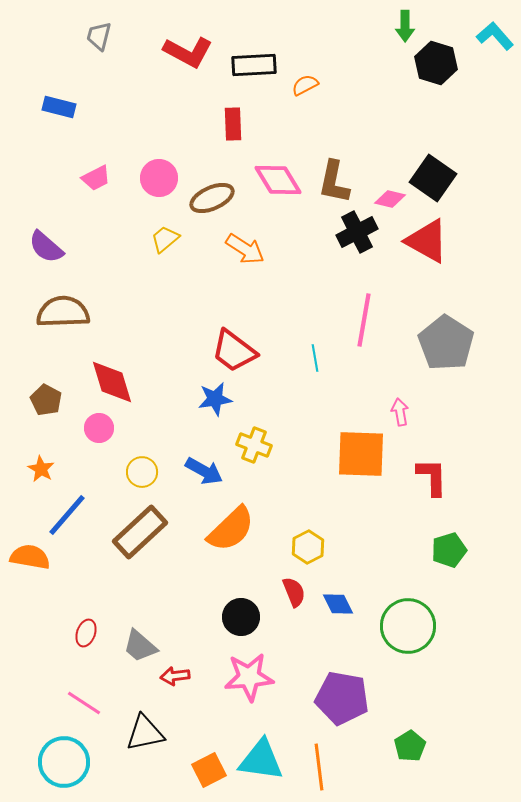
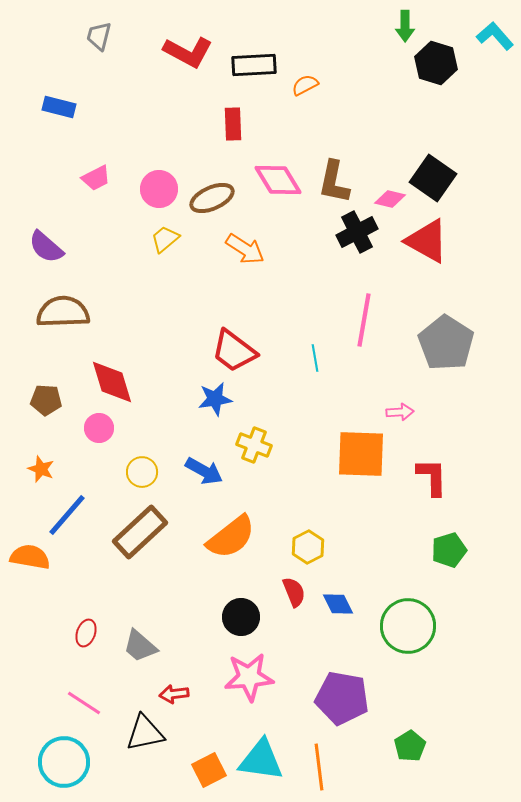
pink circle at (159, 178): moved 11 px down
brown pentagon at (46, 400): rotated 24 degrees counterclockwise
pink arrow at (400, 412): rotated 96 degrees clockwise
orange star at (41, 469): rotated 8 degrees counterclockwise
orange semicircle at (231, 529): moved 8 px down; rotated 6 degrees clockwise
red arrow at (175, 676): moved 1 px left, 18 px down
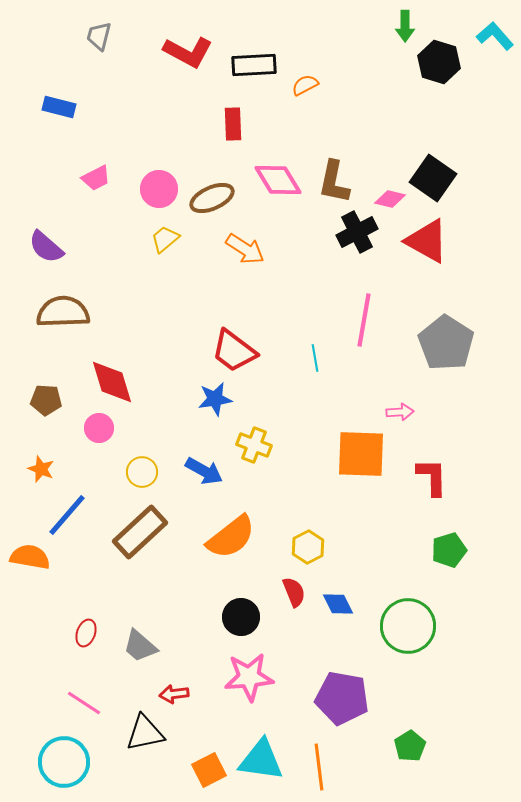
black hexagon at (436, 63): moved 3 px right, 1 px up
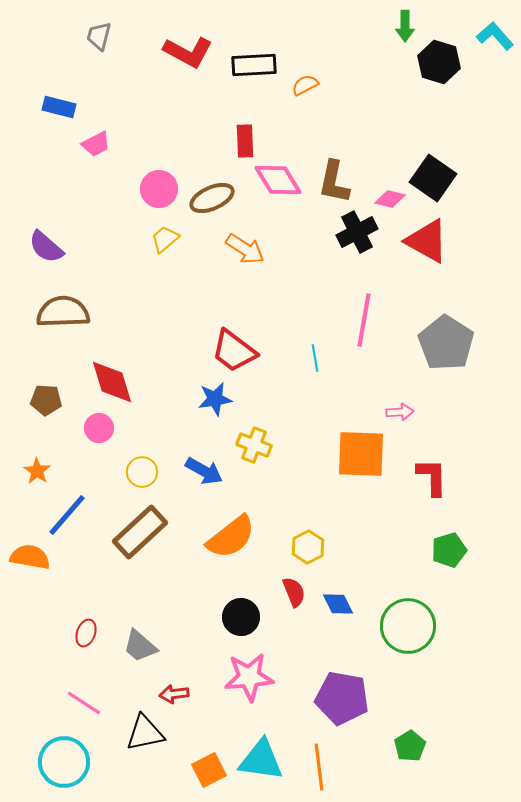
red rectangle at (233, 124): moved 12 px right, 17 px down
pink trapezoid at (96, 178): moved 34 px up
orange star at (41, 469): moved 4 px left, 2 px down; rotated 12 degrees clockwise
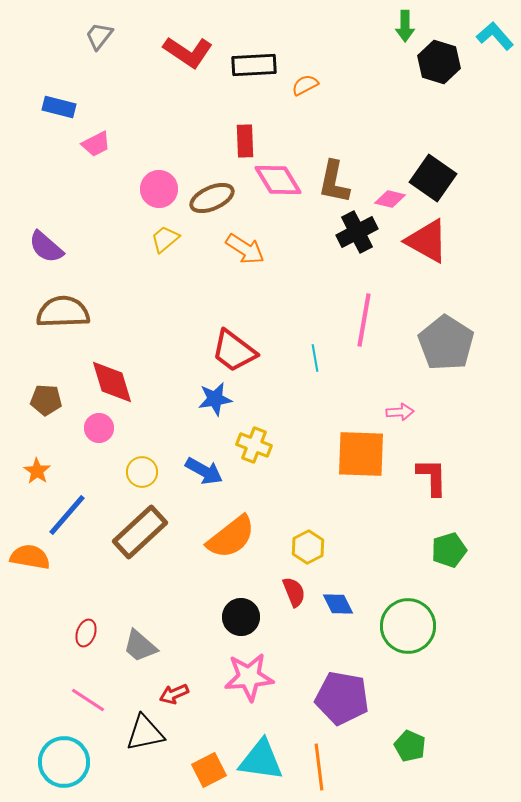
gray trapezoid at (99, 36): rotated 24 degrees clockwise
red L-shape at (188, 52): rotated 6 degrees clockwise
red arrow at (174, 694): rotated 16 degrees counterclockwise
pink line at (84, 703): moved 4 px right, 3 px up
green pentagon at (410, 746): rotated 16 degrees counterclockwise
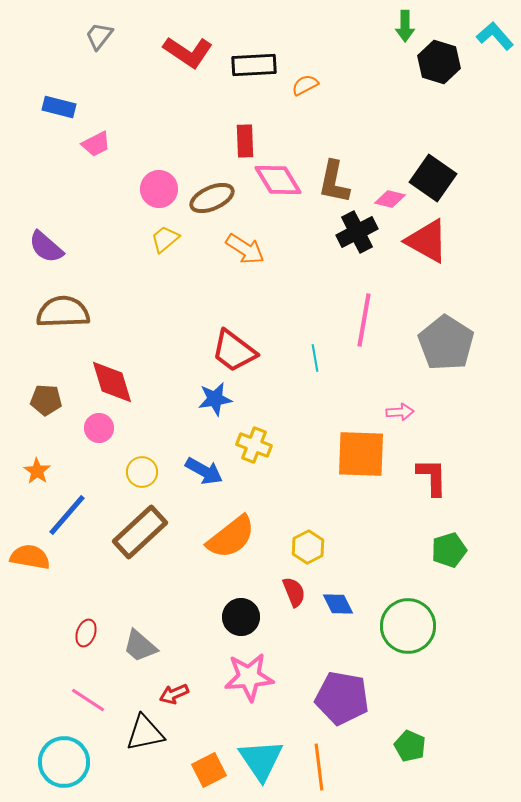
cyan triangle at (261, 760): rotated 48 degrees clockwise
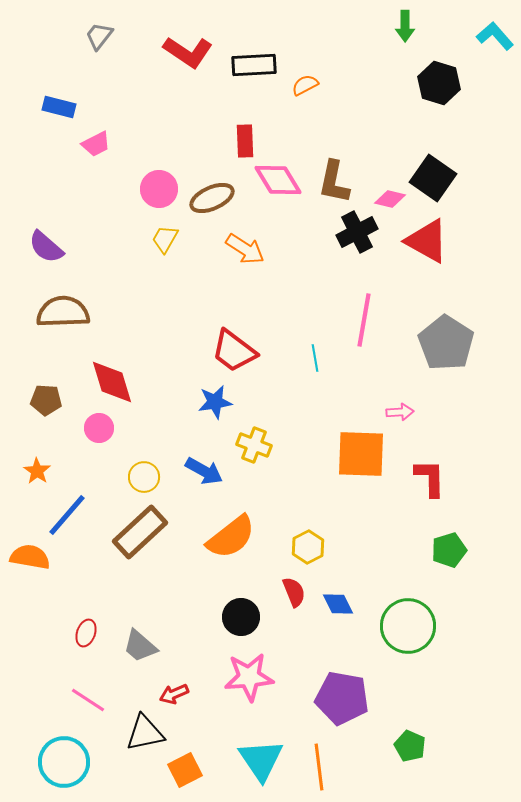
black hexagon at (439, 62): moved 21 px down
yellow trapezoid at (165, 239): rotated 20 degrees counterclockwise
blue star at (215, 399): moved 3 px down
yellow circle at (142, 472): moved 2 px right, 5 px down
red L-shape at (432, 477): moved 2 px left, 1 px down
orange square at (209, 770): moved 24 px left
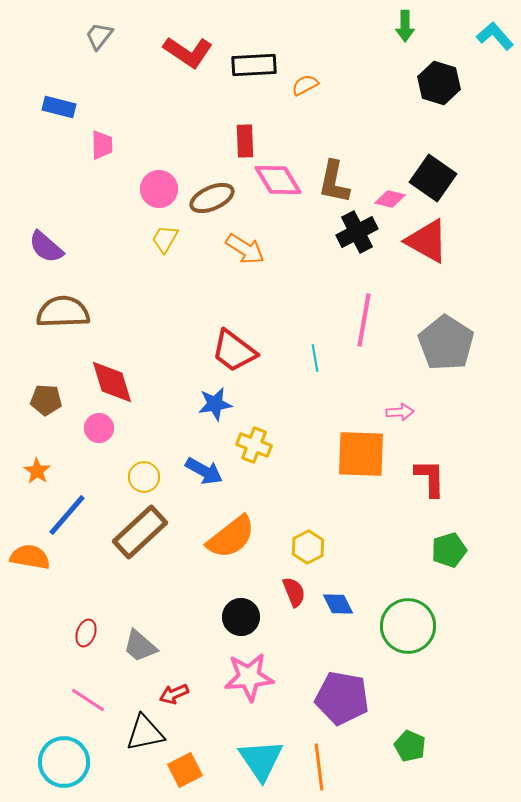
pink trapezoid at (96, 144): moved 6 px right, 1 px down; rotated 64 degrees counterclockwise
blue star at (215, 402): moved 2 px down
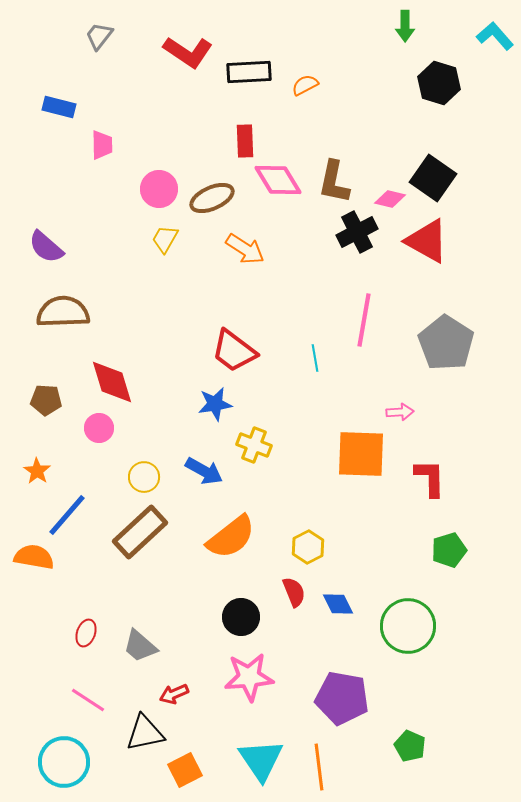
black rectangle at (254, 65): moved 5 px left, 7 px down
orange semicircle at (30, 557): moved 4 px right
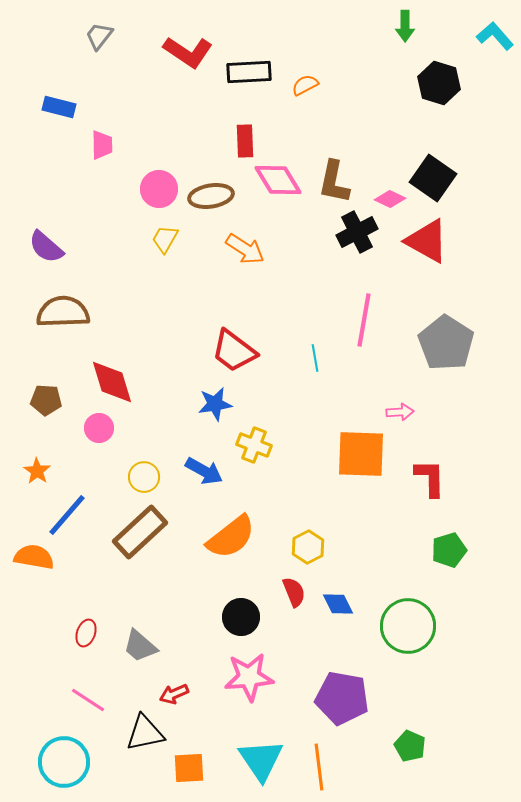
brown ellipse at (212, 198): moved 1 px left, 2 px up; rotated 15 degrees clockwise
pink diamond at (390, 199): rotated 12 degrees clockwise
orange square at (185, 770): moved 4 px right, 2 px up; rotated 24 degrees clockwise
